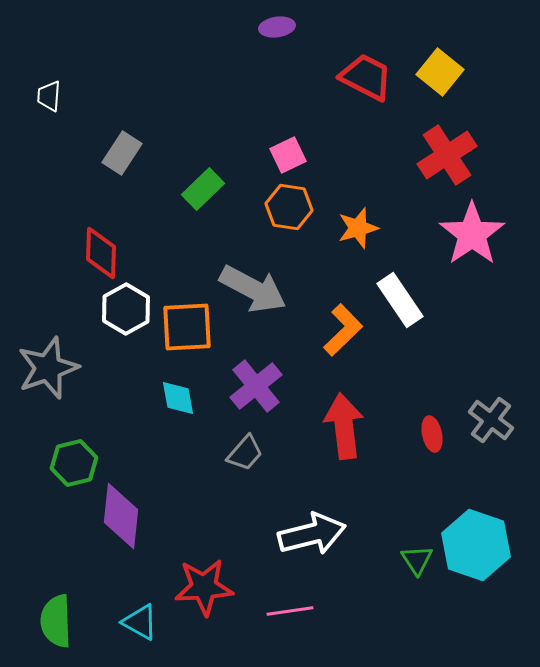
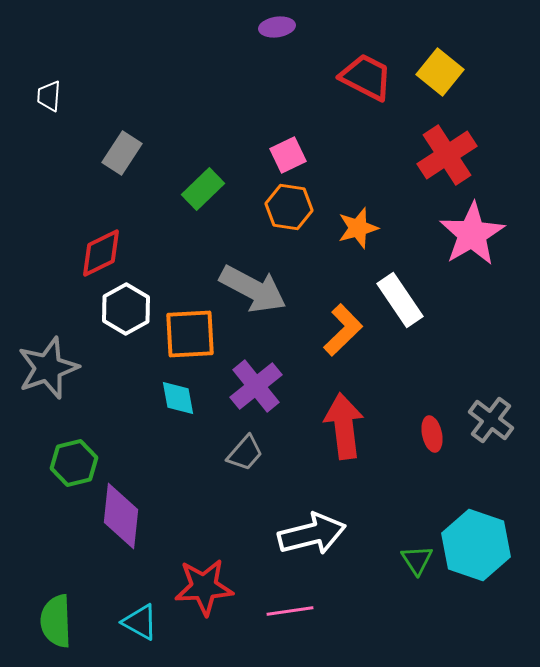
pink star: rotated 4 degrees clockwise
red diamond: rotated 62 degrees clockwise
orange square: moved 3 px right, 7 px down
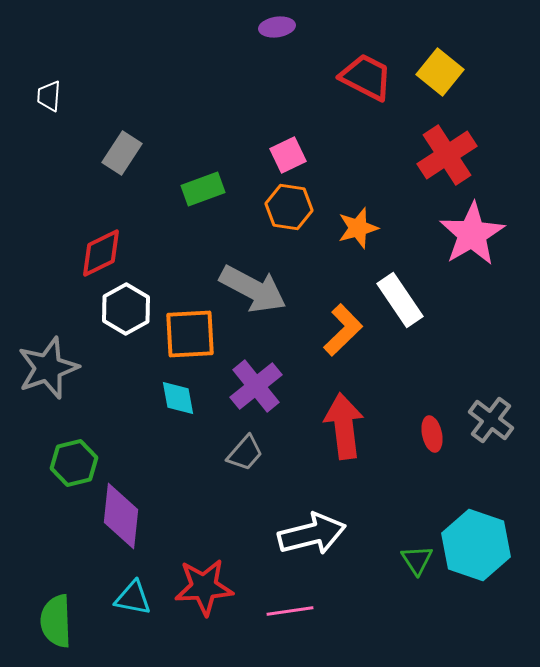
green rectangle: rotated 24 degrees clockwise
cyan triangle: moved 7 px left, 24 px up; rotated 18 degrees counterclockwise
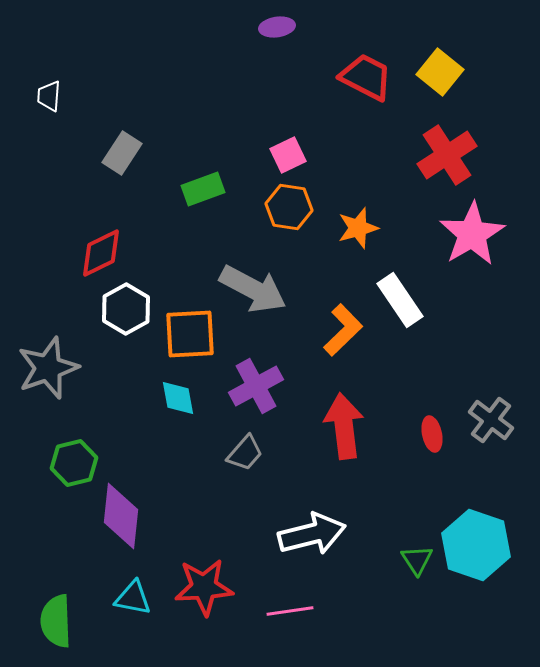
purple cross: rotated 10 degrees clockwise
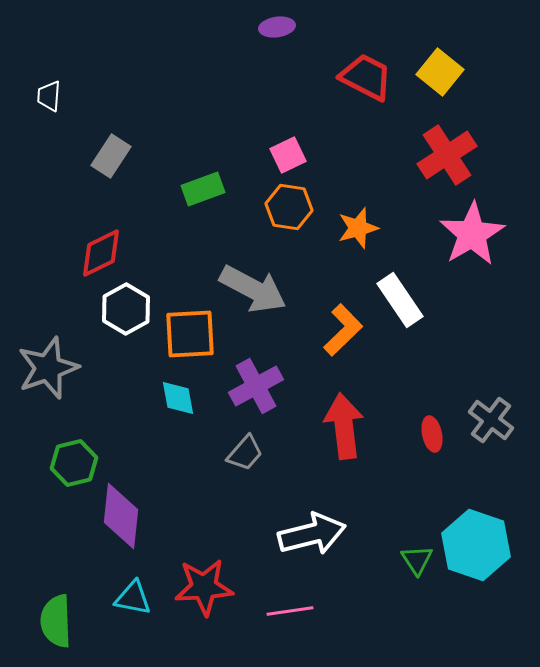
gray rectangle: moved 11 px left, 3 px down
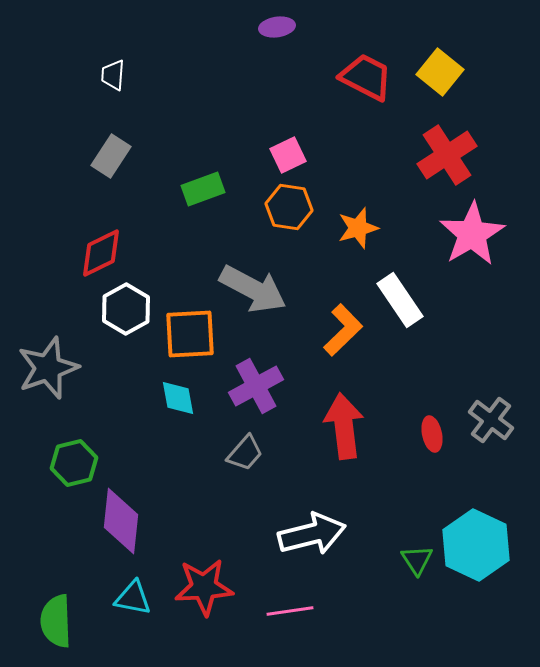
white trapezoid: moved 64 px right, 21 px up
purple diamond: moved 5 px down
cyan hexagon: rotated 6 degrees clockwise
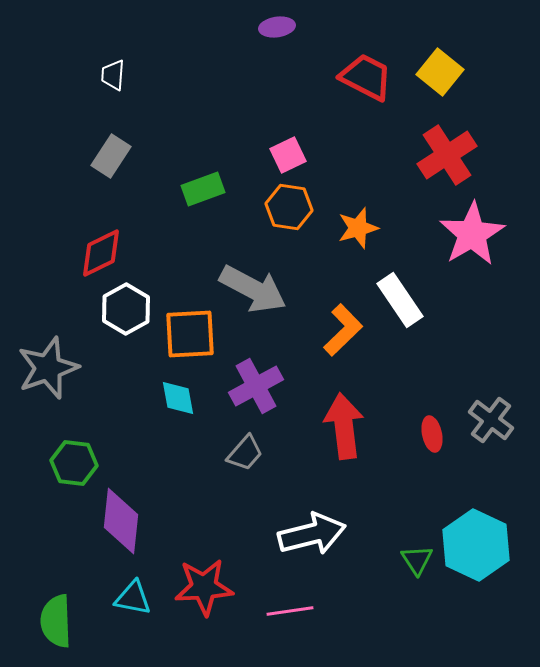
green hexagon: rotated 21 degrees clockwise
